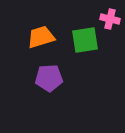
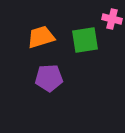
pink cross: moved 2 px right
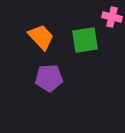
pink cross: moved 2 px up
orange trapezoid: rotated 64 degrees clockwise
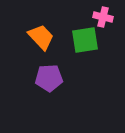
pink cross: moved 9 px left
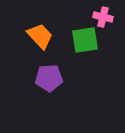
orange trapezoid: moved 1 px left, 1 px up
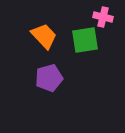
orange trapezoid: moved 4 px right
purple pentagon: rotated 12 degrees counterclockwise
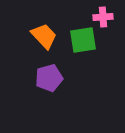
pink cross: rotated 18 degrees counterclockwise
green square: moved 2 px left
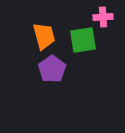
orange trapezoid: rotated 28 degrees clockwise
purple pentagon: moved 3 px right, 9 px up; rotated 20 degrees counterclockwise
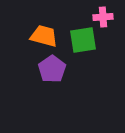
orange trapezoid: rotated 60 degrees counterclockwise
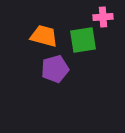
purple pentagon: moved 3 px right; rotated 20 degrees clockwise
